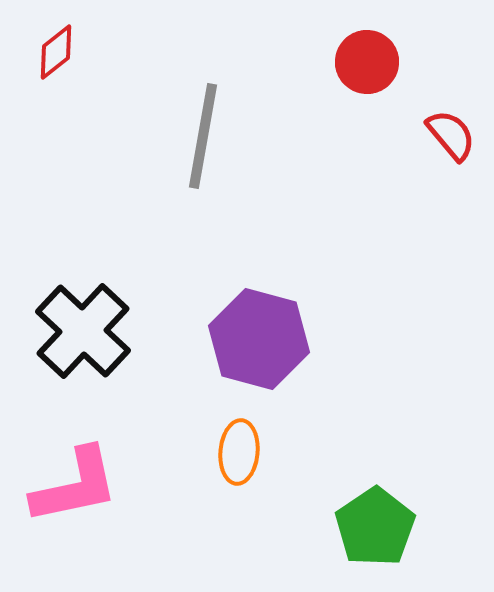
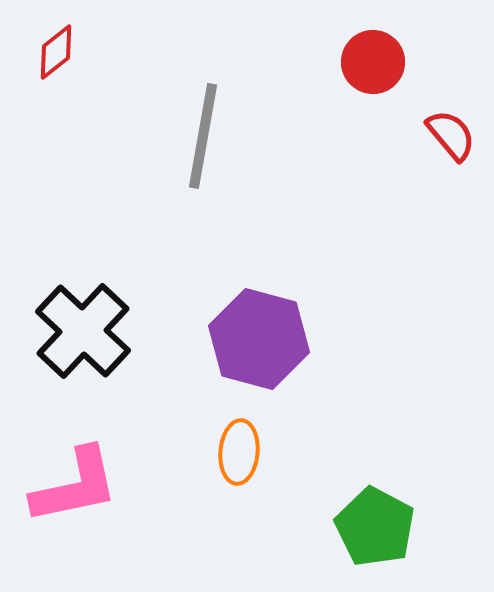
red circle: moved 6 px right
green pentagon: rotated 10 degrees counterclockwise
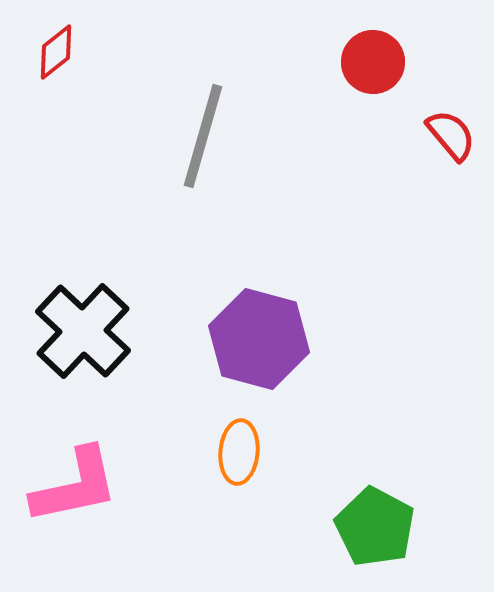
gray line: rotated 6 degrees clockwise
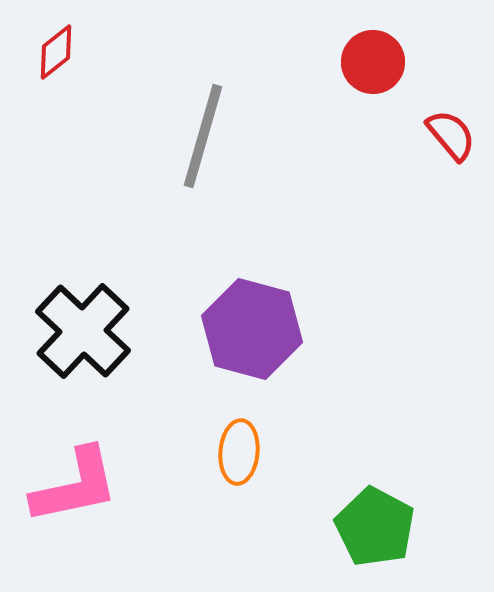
purple hexagon: moved 7 px left, 10 px up
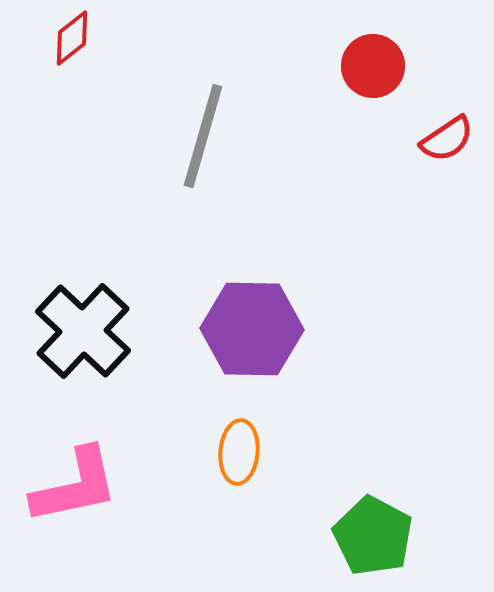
red diamond: moved 16 px right, 14 px up
red circle: moved 4 px down
red semicircle: moved 4 px left, 4 px down; rotated 96 degrees clockwise
purple hexagon: rotated 14 degrees counterclockwise
green pentagon: moved 2 px left, 9 px down
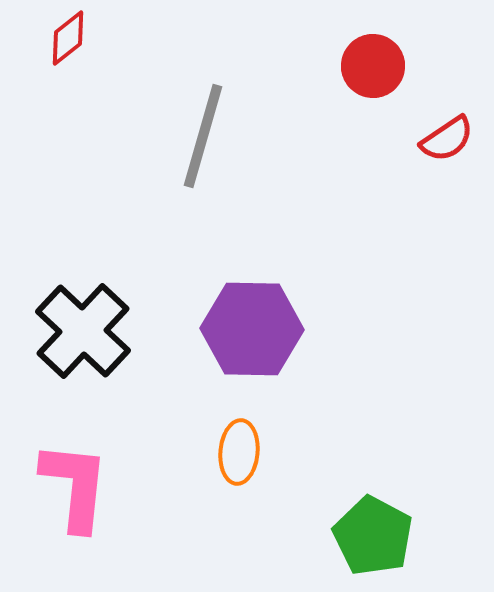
red diamond: moved 4 px left
pink L-shape: rotated 72 degrees counterclockwise
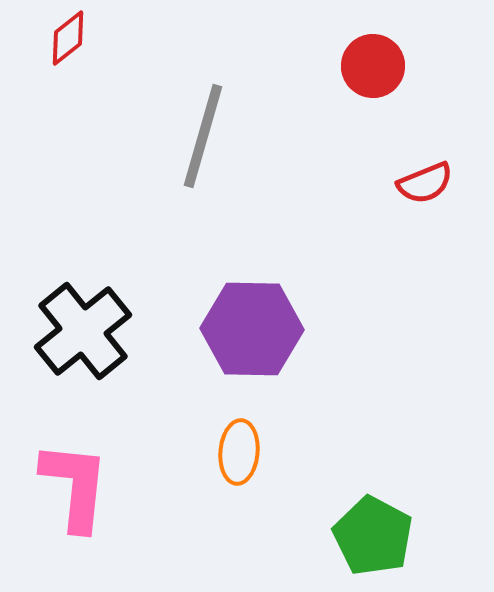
red semicircle: moved 22 px left, 44 px down; rotated 12 degrees clockwise
black cross: rotated 8 degrees clockwise
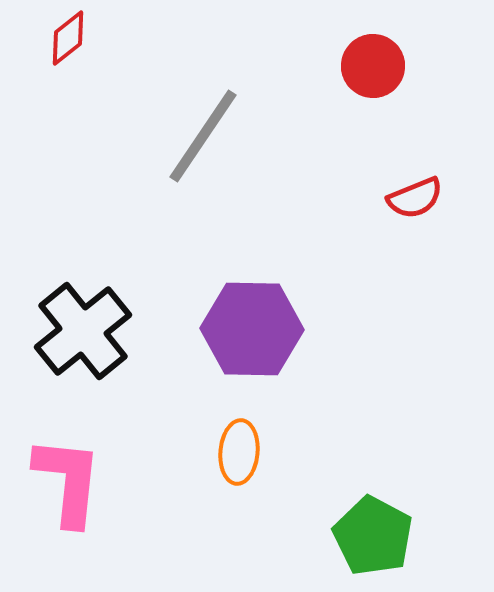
gray line: rotated 18 degrees clockwise
red semicircle: moved 10 px left, 15 px down
pink L-shape: moved 7 px left, 5 px up
